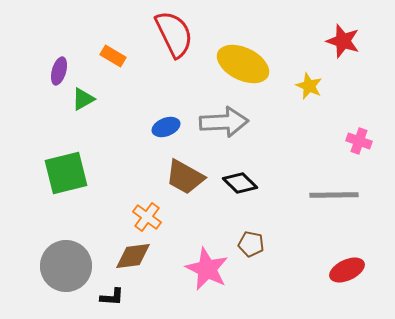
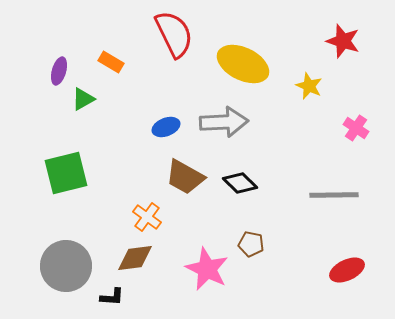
orange rectangle: moved 2 px left, 6 px down
pink cross: moved 3 px left, 13 px up; rotated 15 degrees clockwise
brown diamond: moved 2 px right, 2 px down
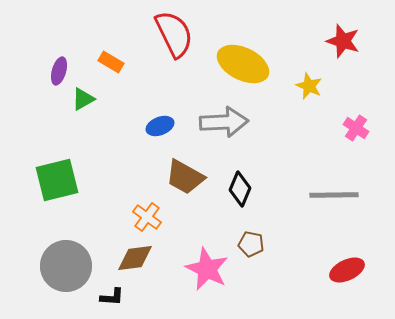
blue ellipse: moved 6 px left, 1 px up
green square: moved 9 px left, 7 px down
black diamond: moved 6 px down; rotated 68 degrees clockwise
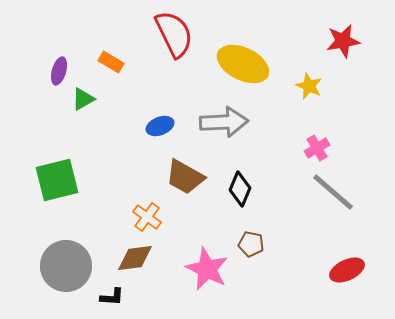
red star: rotated 28 degrees counterclockwise
pink cross: moved 39 px left, 20 px down; rotated 25 degrees clockwise
gray line: moved 1 px left, 3 px up; rotated 42 degrees clockwise
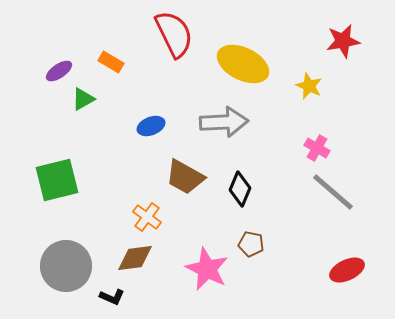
purple ellipse: rotated 40 degrees clockwise
blue ellipse: moved 9 px left
pink cross: rotated 30 degrees counterclockwise
black L-shape: rotated 20 degrees clockwise
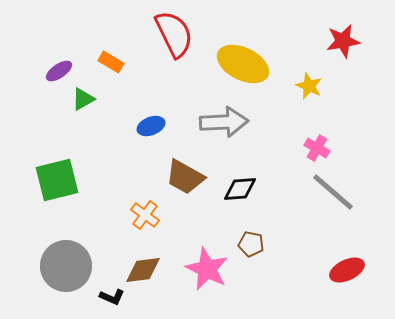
black diamond: rotated 64 degrees clockwise
orange cross: moved 2 px left, 2 px up
brown diamond: moved 8 px right, 12 px down
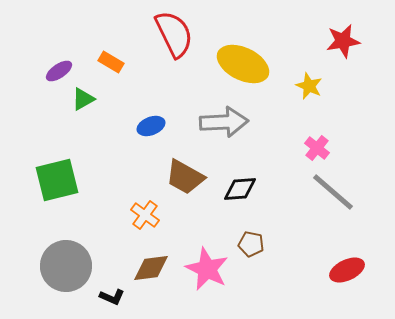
pink cross: rotated 10 degrees clockwise
brown diamond: moved 8 px right, 2 px up
